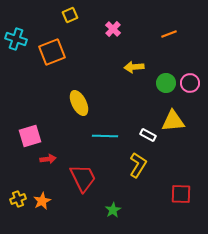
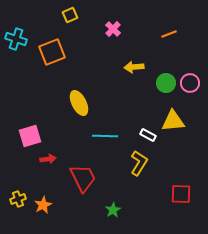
yellow L-shape: moved 1 px right, 2 px up
orange star: moved 1 px right, 4 px down
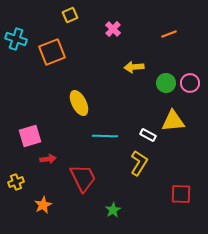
yellow cross: moved 2 px left, 17 px up
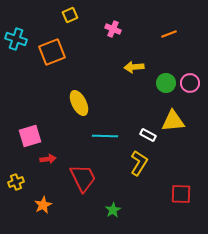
pink cross: rotated 21 degrees counterclockwise
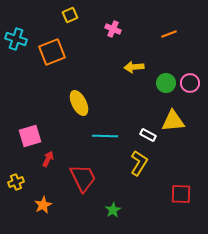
red arrow: rotated 56 degrees counterclockwise
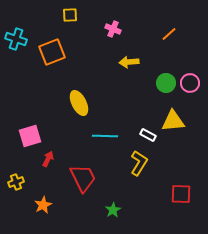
yellow square: rotated 21 degrees clockwise
orange line: rotated 21 degrees counterclockwise
yellow arrow: moved 5 px left, 5 px up
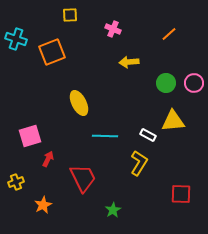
pink circle: moved 4 px right
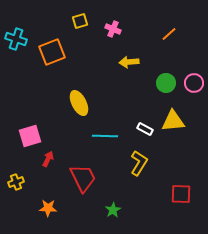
yellow square: moved 10 px right, 6 px down; rotated 14 degrees counterclockwise
white rectangle: moved 3 px left, 6 px up
orange star: moved 5 px right, 3 px down; rotated 30 degrees clockwise
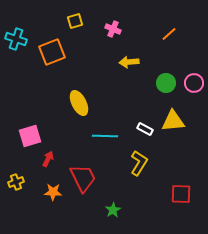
yellow square: moved 5 px left
orange star: moved 5 px right, 16 px up
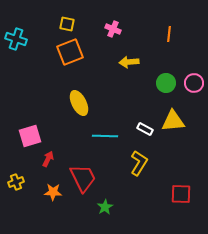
yellow square: moved 8 px left, 3 px down; rotated 28 degrees clockwise
orange line: rotated 42 degrees counterclockwise
orange square: moved 18 px right
green star: moved 8 px left, 3 px up
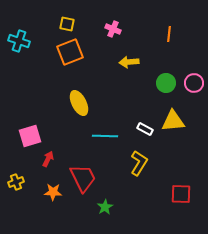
cyan cross: moved 3 px right, 2 px down
